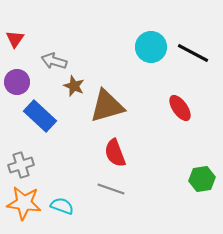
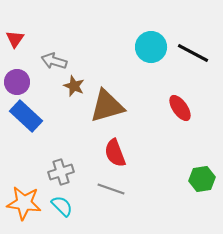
blue rectangle: moved 14 px left
gray cross: moved 40 px right, 7 px down
cyan semicircle: rotated 25 degrees clockwise
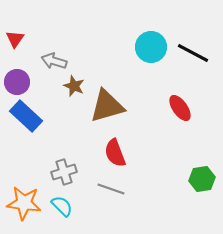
gray cross: moved 3 px right
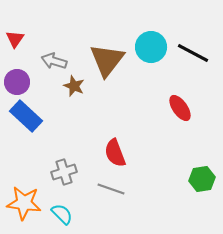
brown triangle: moved 46 px up; rotated 36 degrees counterclockwise
cyan semicircle: moved 8 px down
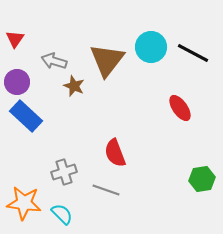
gray line: moved 5 px left, 1 px down
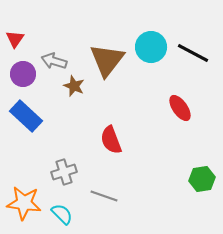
purple circle: moved 6 px right, 8 px up
red semicircle: moved 4 px left, 13 px up
gray line: moved 2 px left, 6 px down
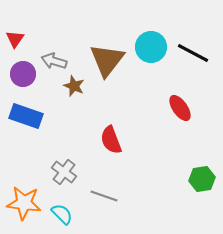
blue rectangle: rotated 24 degrees counterclockwise
gray cross: rotated 35 degrees counterclockwise
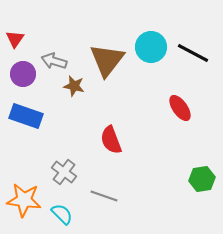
brown star: rotated 10 degrees counterclockwise
orange star: moved 3 px up
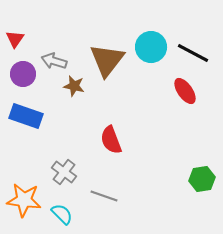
red ellipse: moved 5 px right, 17 px up
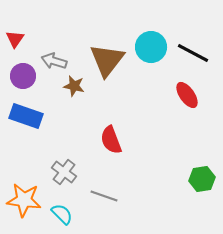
purple circle: moved 2 px down
red ellipse: moved 2 px right, 4 px down
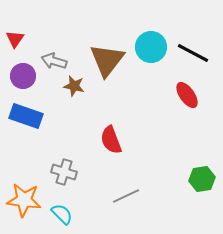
gray cross: rotated 20 degrees counterclockwise
gray line: moved 22 px right; rotated 44 degrees counterclockwise
